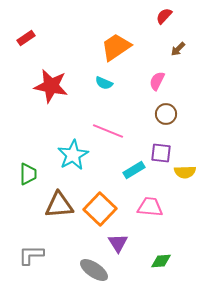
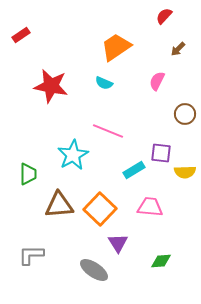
red rectangle: moved 5 px left, 3 px up
brown circle: moved 19 px right
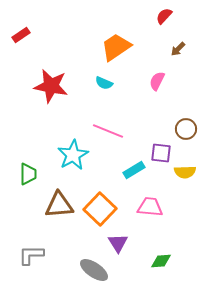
brown circle: moved 1 px right, 15 px down
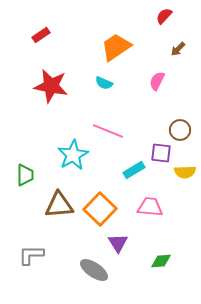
red rectangle: moved 20 px right
brown circle: moved 6 px left, 1 px down
green trapezoid: moved 3 px left, 1 px down
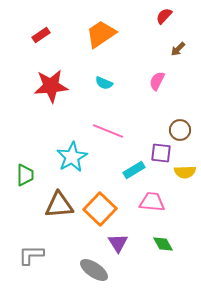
orange trapezoid: moved 15 px left, 13 px up
red star: rotated 16 degrees counterclockwise
cyan star: moved 1 px left, 2 px down
pink trapezoid: moved 2 px right, 5 px up
green diamond: moved 2 px right, 17 px up; rotated 65 degrees clockwise
